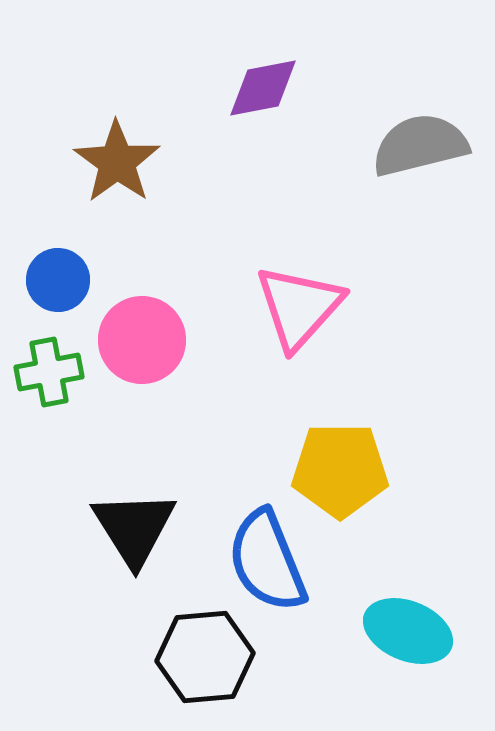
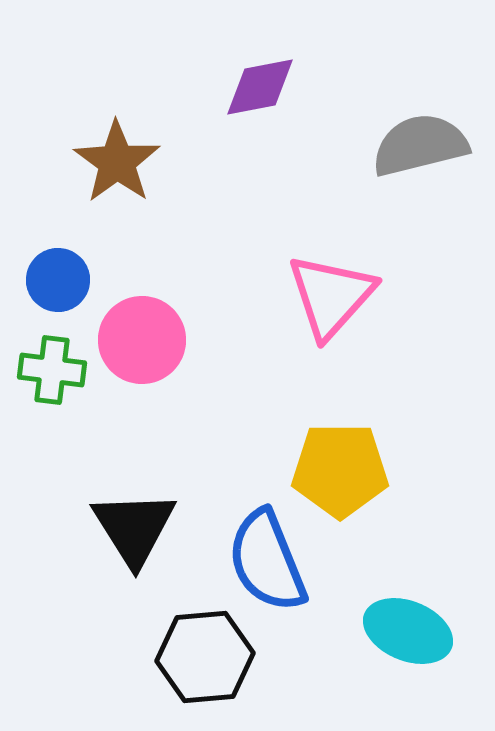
purple diamond: moved 3 px left, 1 px up
pink triangle: moved 32 px right, 11 px up
green cross: moved 3 px right, 2 px up; rotated 18 degrees clockwise
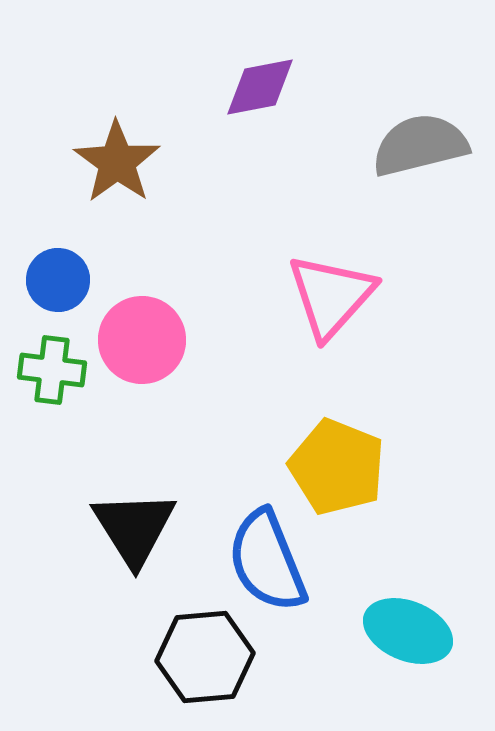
yellow pentagon: moved 3 px left, 3 px up; rotated 22 degrees clockwise
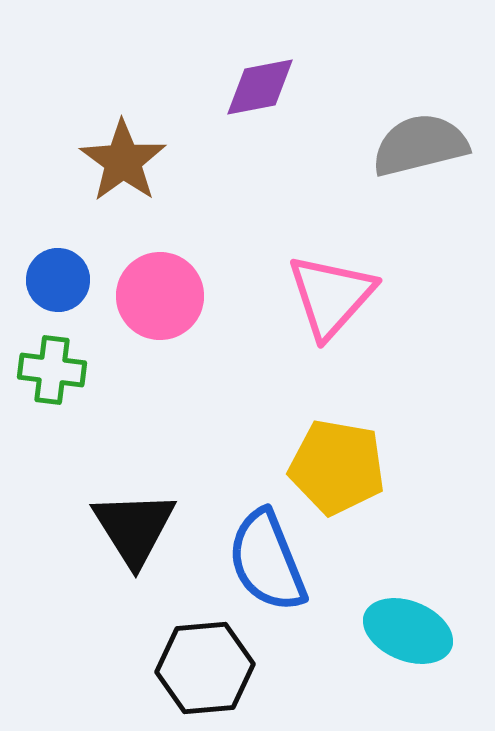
brown star: moved 6 px right, 1 px up
pink circle: moved 18 px right, 44 px up
yellow pentagon: rotated 12 degrees counterclockwise
black hexagon: moved 11 px down
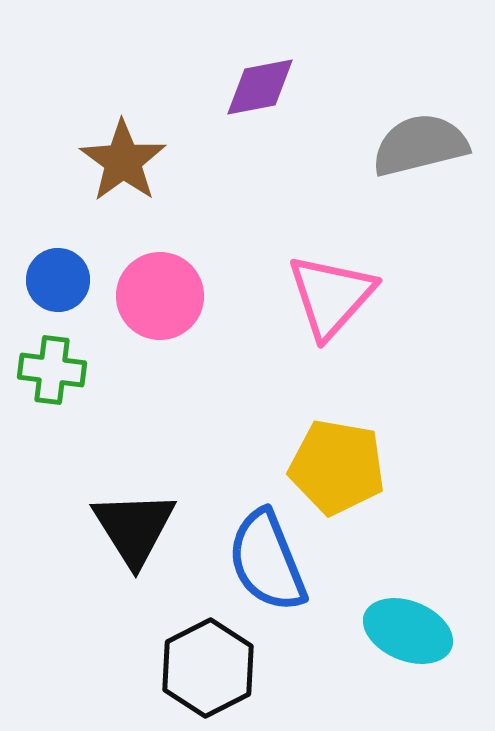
black hexagon: moved 3 px right; rotated 22 degrees counterclockwise
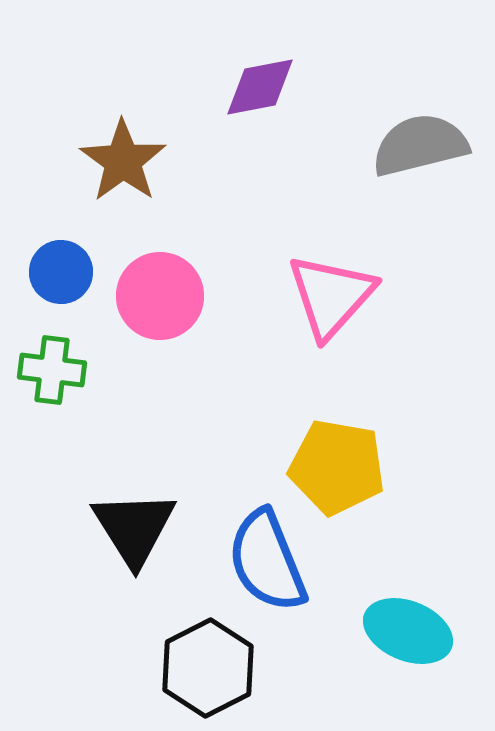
blue circle: moved 3 px right, 8 px up
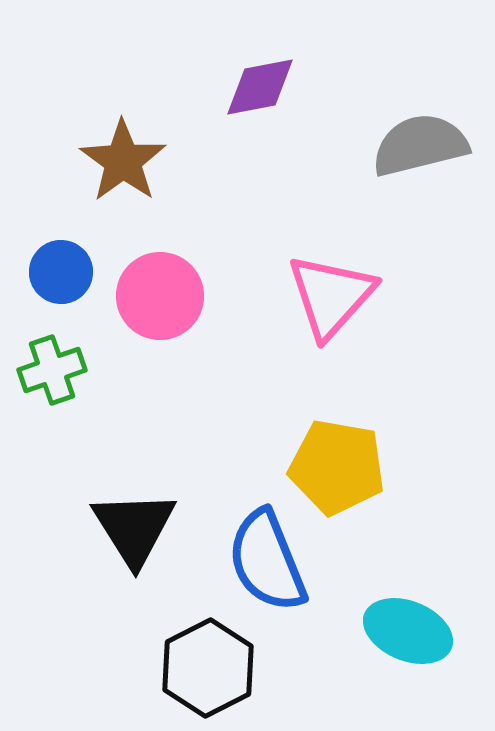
green cross: rotated 26 degrees counterclockwise
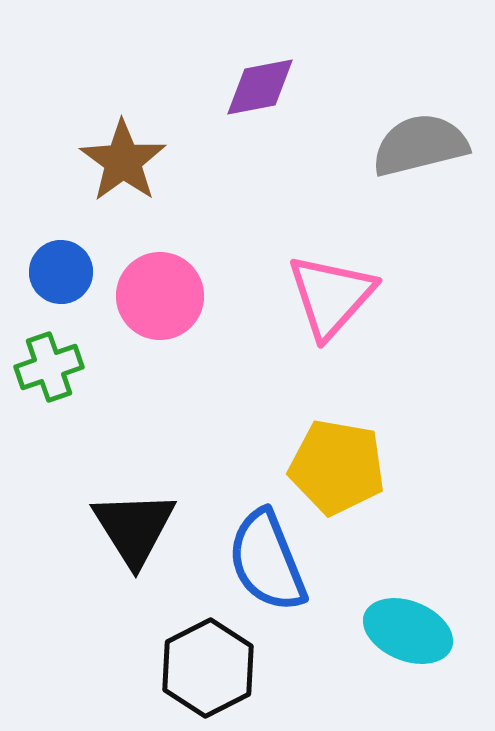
green cross: moved 3 px left, 3 px up
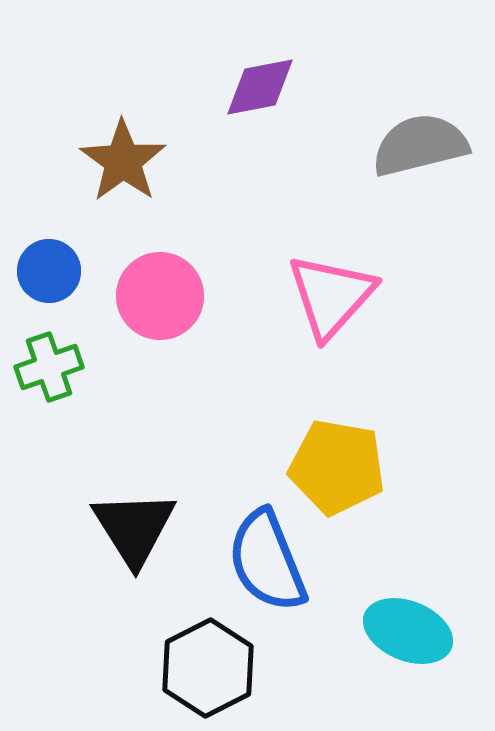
blue circle: moved 12 px left, 1 px up
